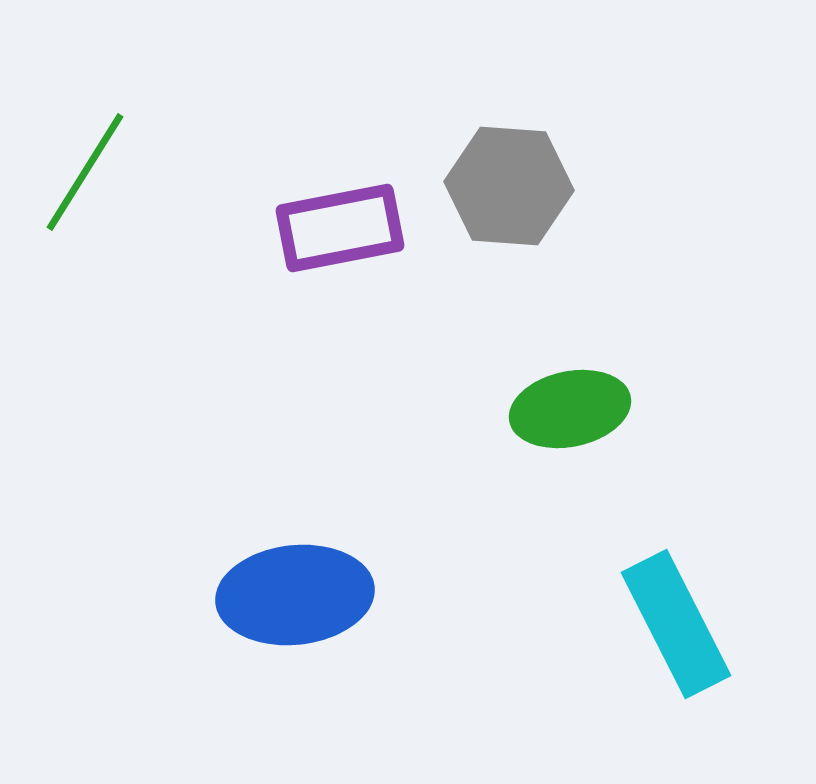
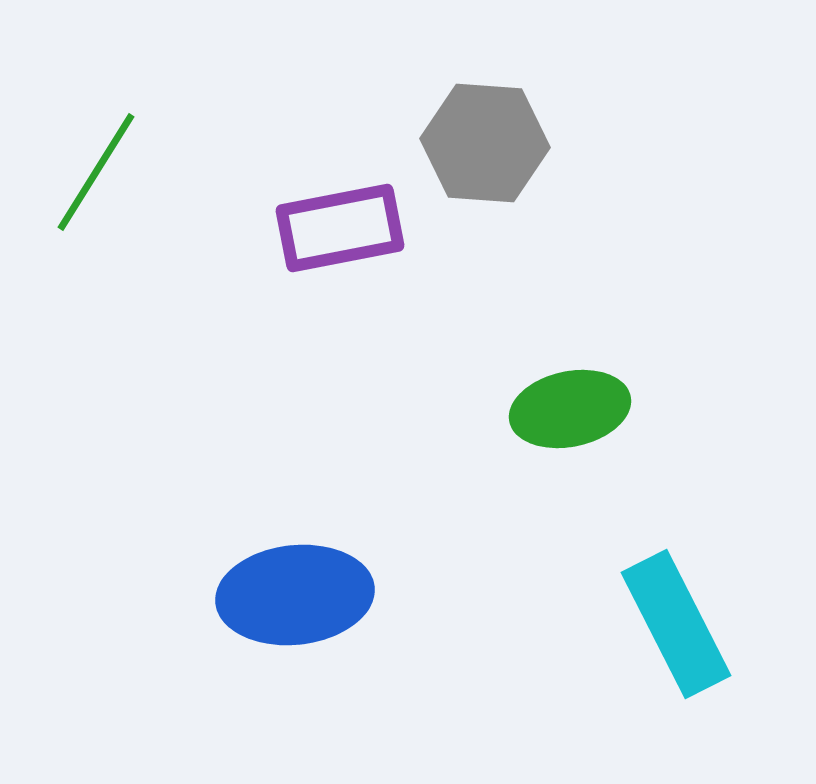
green line: moved 11 px right
gray hexagon: moved 24 px left, 43 px up
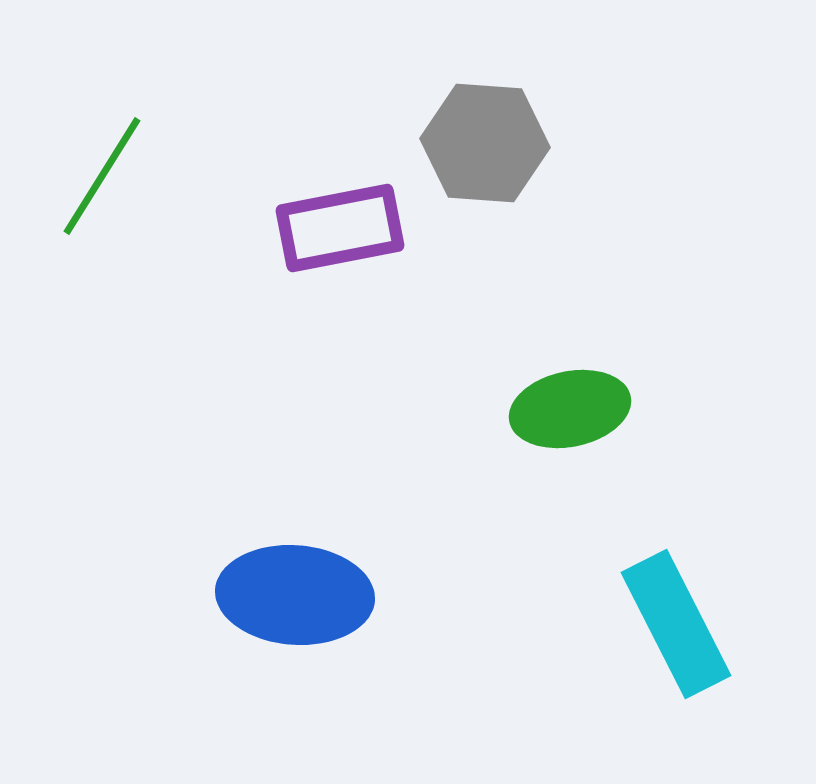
green line: moved 6 px right, 4 px down
blue ellipse: rotated 10 degrees clockwise
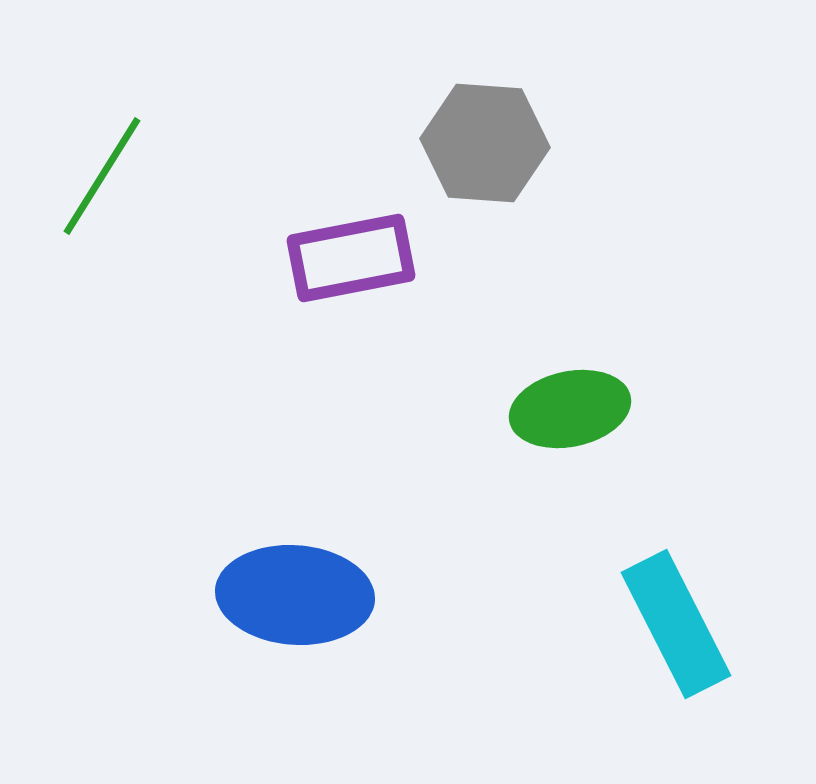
purple rectangle: moved 11 px right, 30 px down
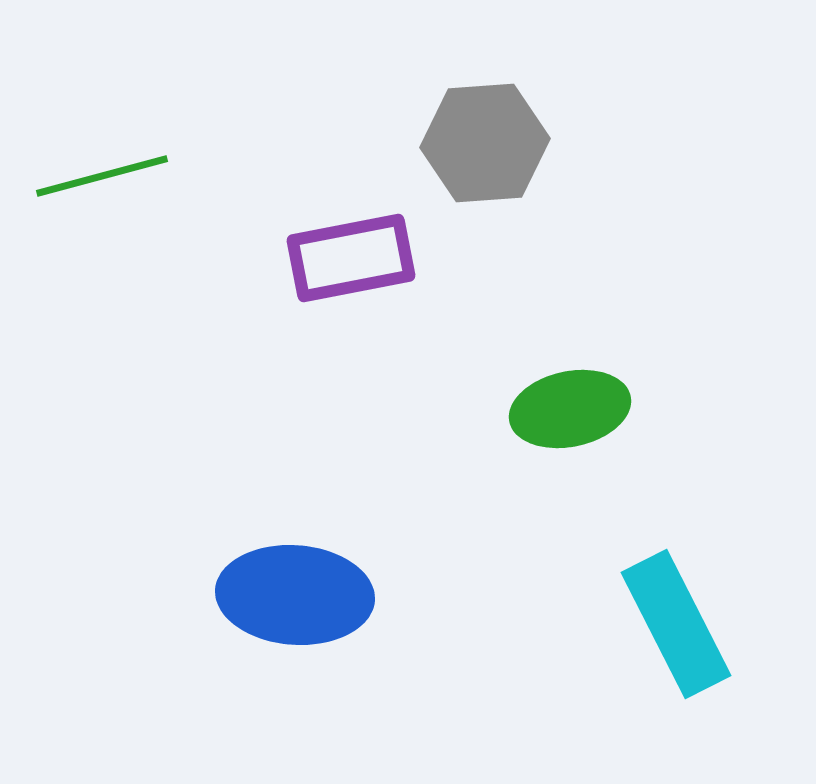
gray hexagon: rotated 8 degrees counterclockwise
green line: rotated 43 degrees clockwise
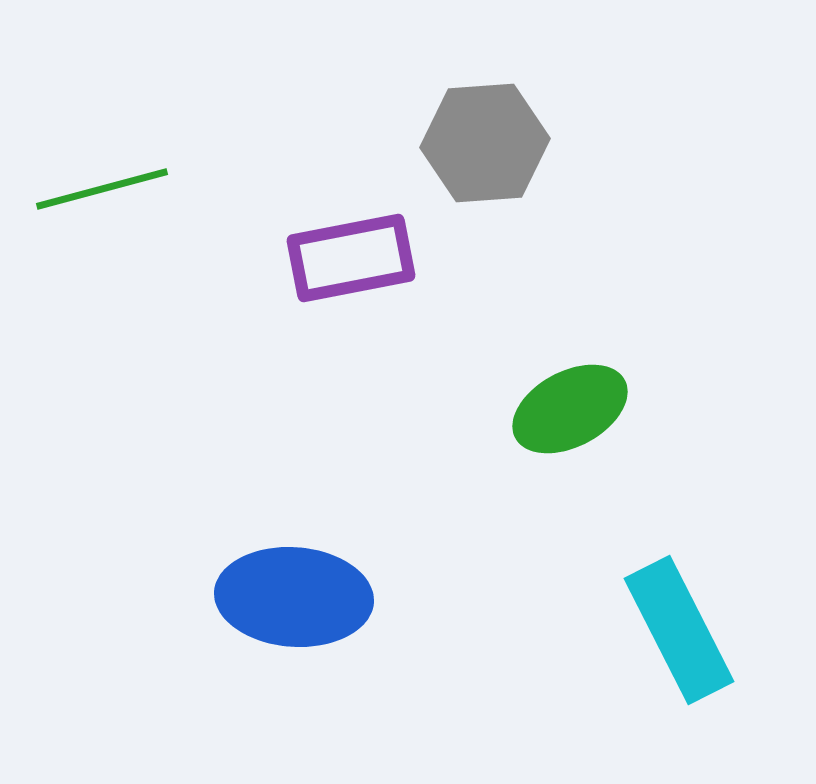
green line: moved 13 px down
green ellipse: rotated 16 degrees counterclockwise
blue ellipse: moved 1 px left, 2 px down
cyan rectangle: moved 3 px right, 6 px down
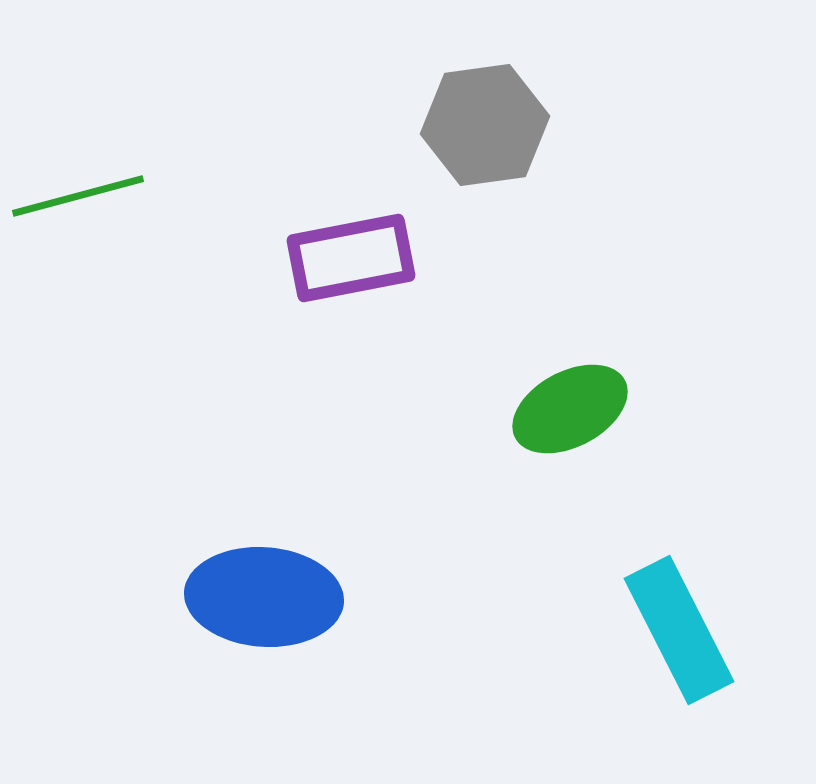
gray hexagon: moved 18 px up; rotated 4 degrees counterclockwise
green line: moved 24 px left, 7 px down
blue ellipse: moved 30 px left
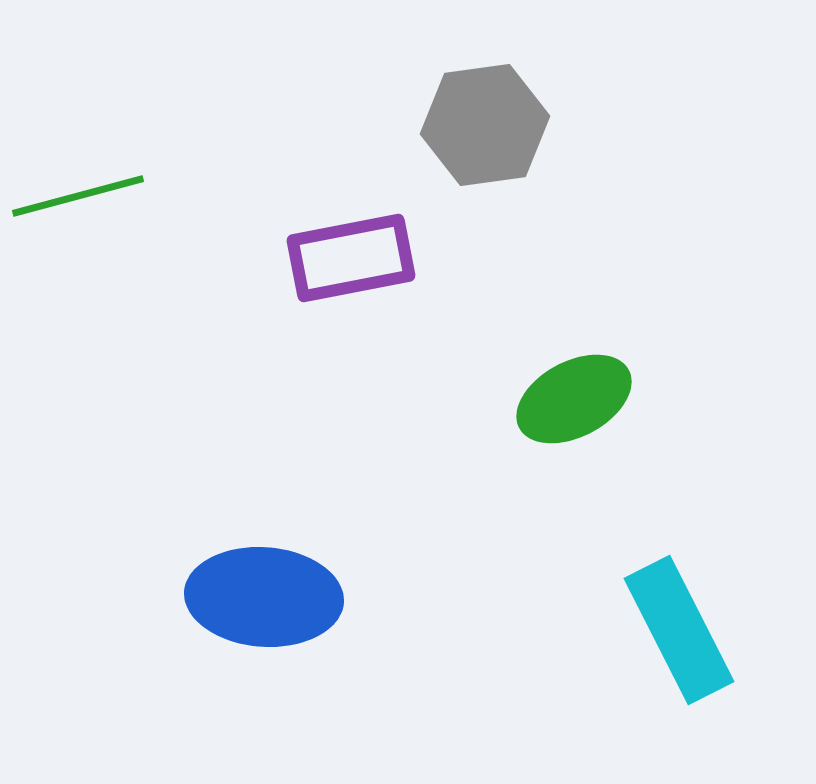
green ellipse: moved 4 px right, 10 px up
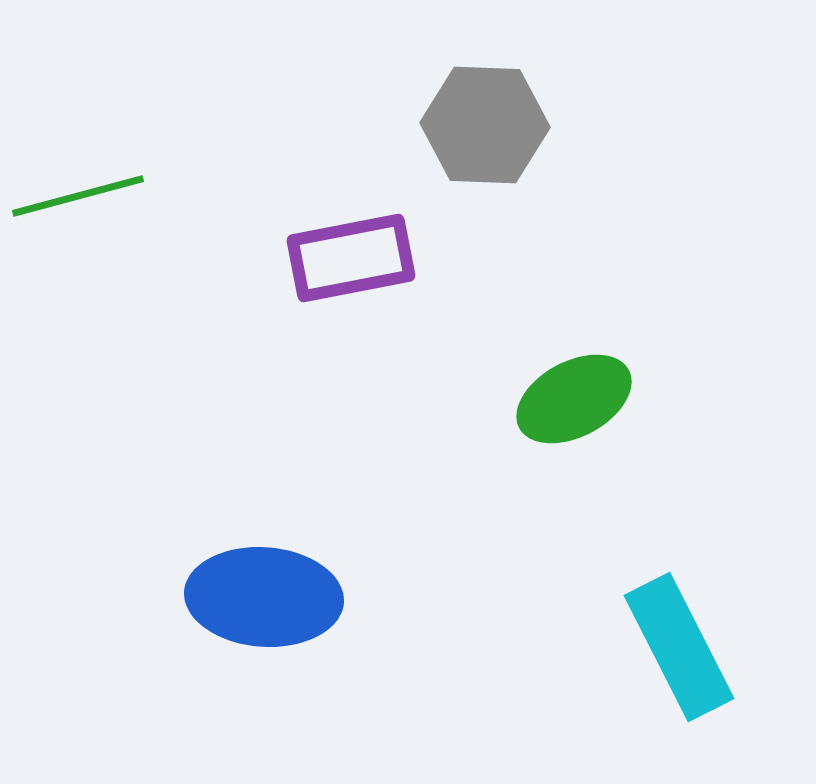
gray hexagon: rotated 10 degrees clockwise
cyan rectangle: moved 17 px down
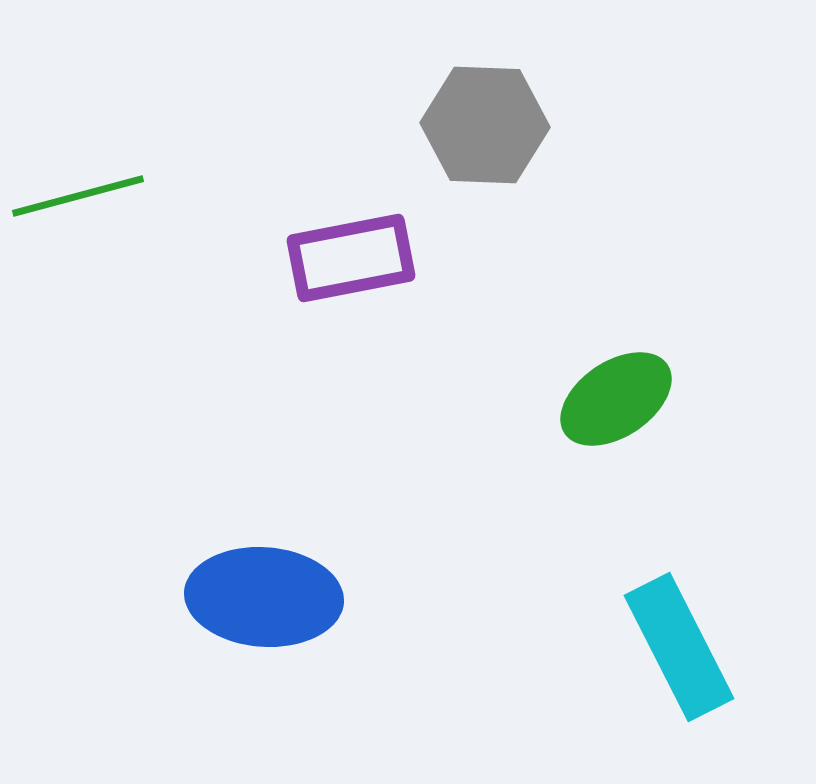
green ellipse: moved 42 px right; rotated 6 degrees counterclockwise
